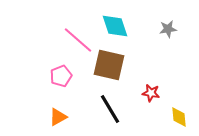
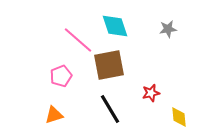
brown square: rotated 24 degrees counterclockwise
red star: rotated 24 degrees counterclockwise
orange triangle: moved 4 px left, 2 px up; rotated 12 degrees clockwise
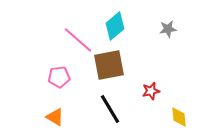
cyan diamond: rotated 68 degrees clockwise
pink pentagon: moved 2 px left, 1 px down; rotated 15 degrees clockwise
red star: moved 2 px up
orange triangle: moved 1 px right, 2 px down; rotated 48 degrees clockwise
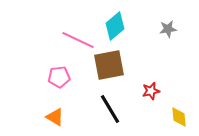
pink line: rotated 16 degrees counterclockwise
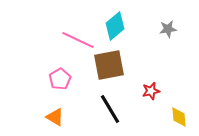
pink pentagon: moved 1 px right, 2 px down; rotated 25 degrees counterclockwise
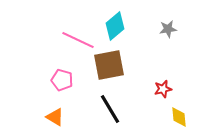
pink pentagon: moved 2 px right, 1 px down; rotated 25 degrees counterclockwise
red star: moved 12 px right, 2 px up
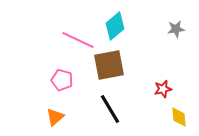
gray star: moved 8 px right
orange triangle: rotated 48 degrees clockwise
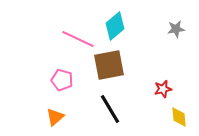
pink line: moved 1 px up
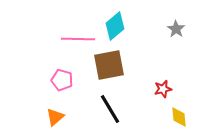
gray star: rotated 30 degrees counterclockwise
pink line: rotated 24 degrees counterclockwise
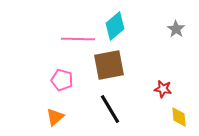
red star: rotated 24 degrees clockwise
